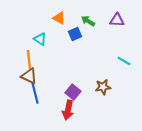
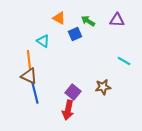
cyan triangle: moved 3 px right, 2 px down
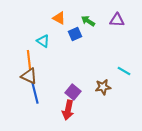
cyan line: moved 10 px down
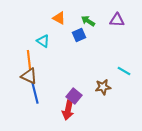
blue square: moved 4 px right, 1 px down
purple square: moved 1 px right, 4 px down
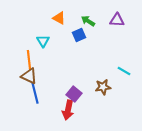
cyan triangle: rotated 24 degrees clockwise
purple square: moved 2 px up
